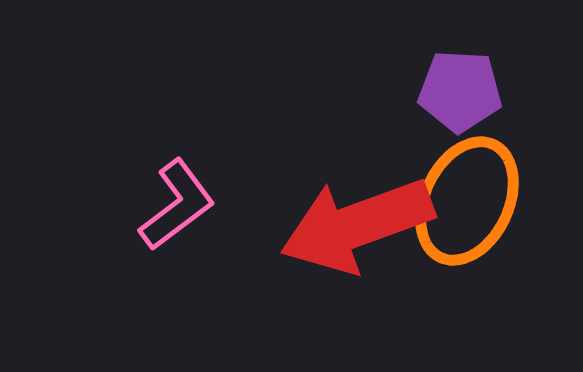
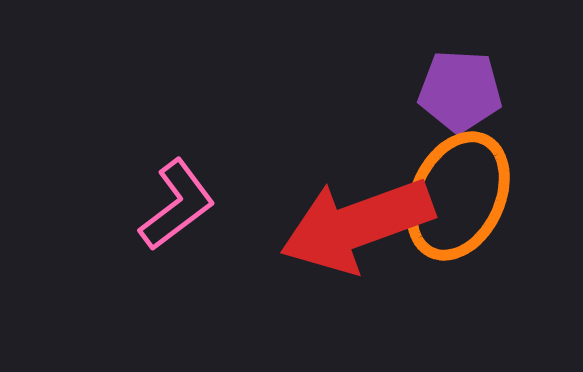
orange ellipse: moved 9 px left, 5 px up
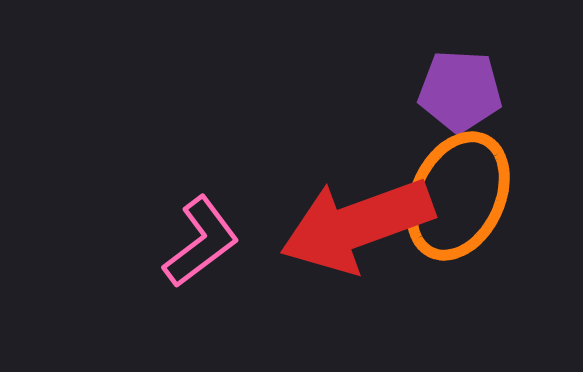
pink L-shape: moved 24 px right, 37 px down
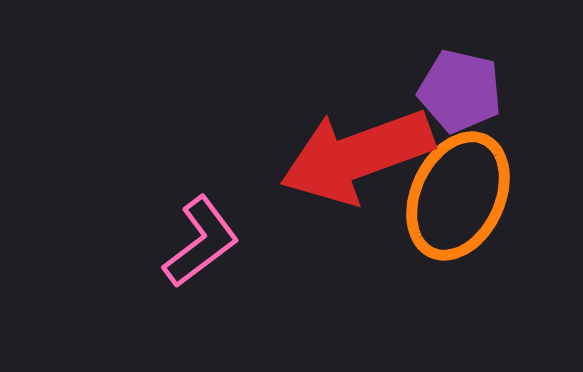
purple pentagon: rotated 10 degrees clockwise
red arrow: moved 69 px up
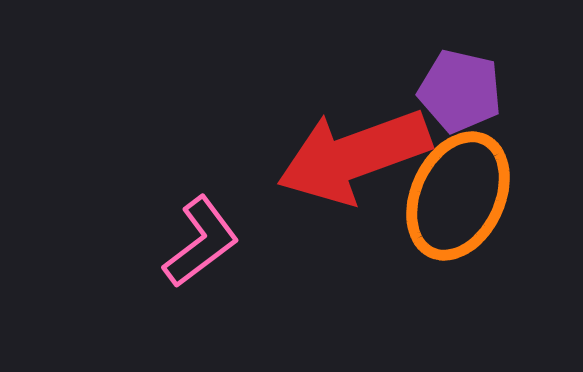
red arrow: moved 3 px left
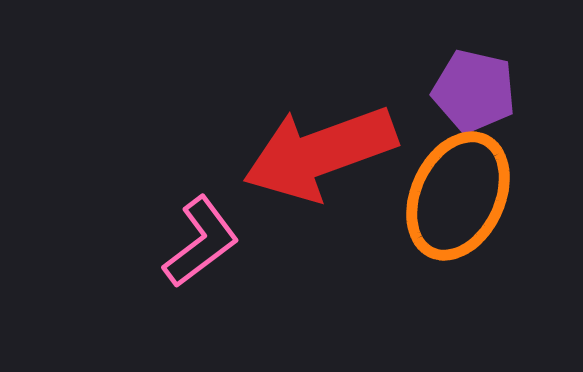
purple pentagon: moved 14 px right
red arrow: moved 34 px left, 3 px up
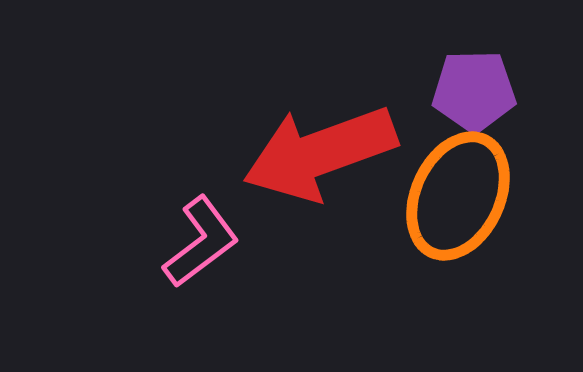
purple pentagon: rotated 14 degrees counterclockwise
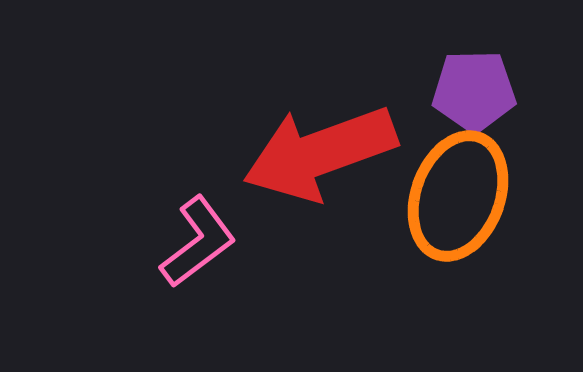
orange ellipse: rotated 5 degrees counterclockwise
pink L-shape: moved 3 px left
